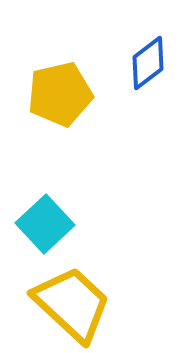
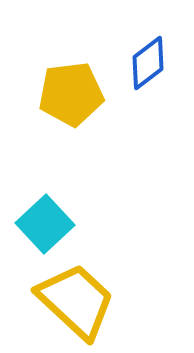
yellow pentagon: moved 11 px right; rotated 6 degrees clockwise
yellow trapezoid: moved 4 px right, 3 px up
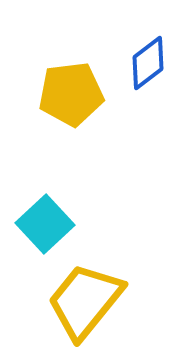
yellow trapezoid: moved 9 px right; rotated 94 degrees counterclockwise
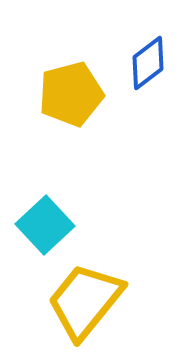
yellow pentagon: rotated 8 degrees counterclockwise
cyan square: moved 1 px down
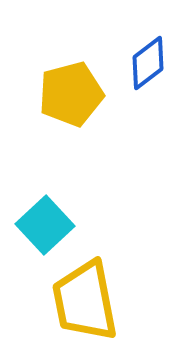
yellow trapezoid: rotated 50 degrees counterclockwise
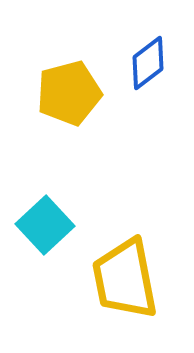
yellow pentagon: moved 2 px left, 1 px up
yellow trapezoid: moved 40 px right, 22 px up
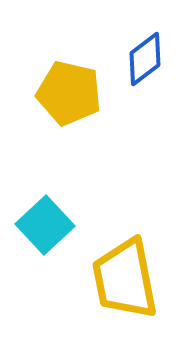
blue diamond: moved 3 px left, 4 px up
yellow pentagon: rotated 28 degrees clockwise
